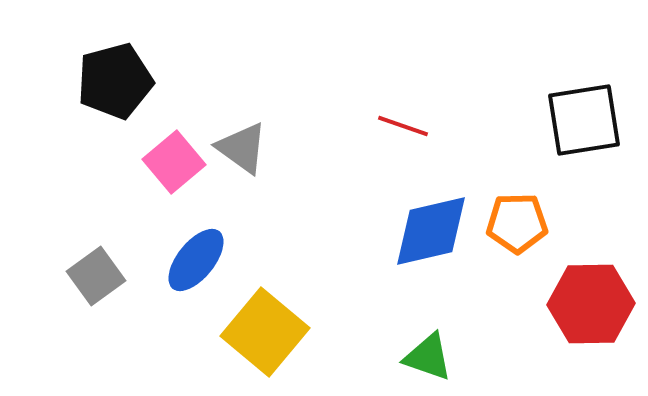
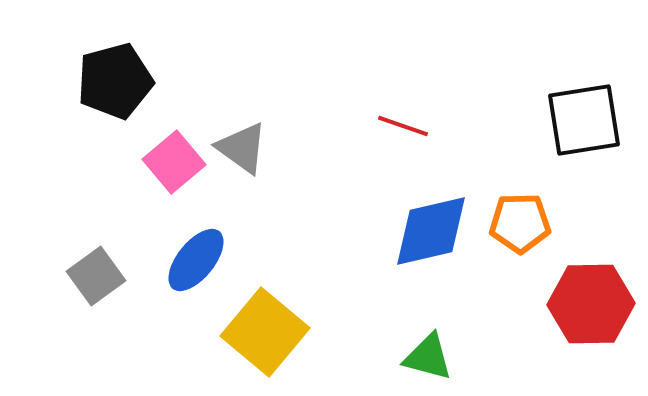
orange pentagon: moved 3 px right
green triangle: rotated 4 degrees counterclockwise
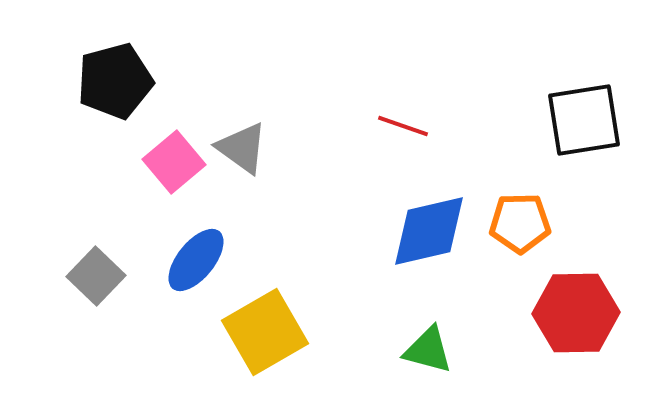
blue diamond: moved 2 px left
gray square: rotated 10 degrees counterclockwise
red hexagon: moved 15 px left, 9 px down
yellow square: rotated 20 degrees clockwise
green triangle: moved 7 px up
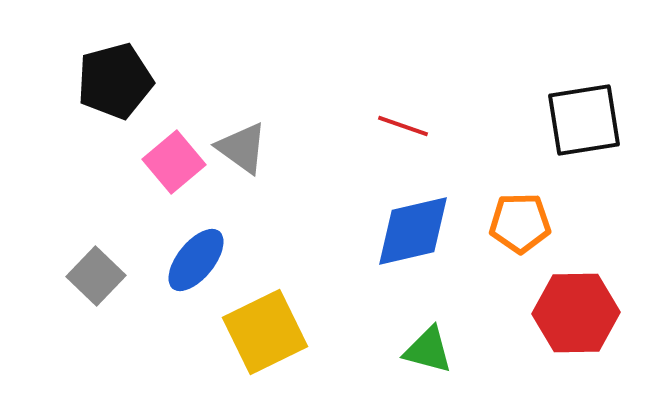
blue diamond: moved 16 px left
yellow square: rotated 4 degrees clockwise
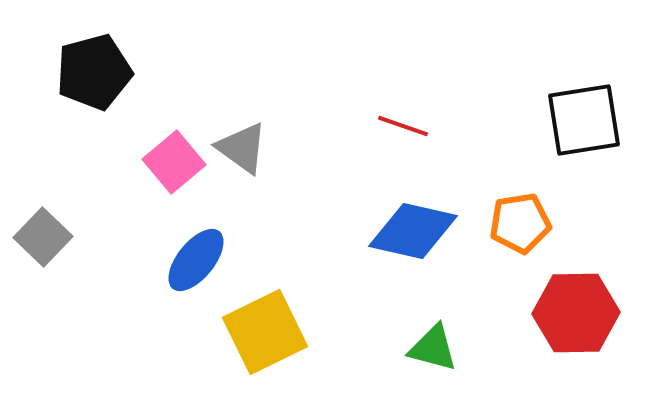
black pentagon: moved 21 px left, 9 px up
orange pentagon: rotated 8 degrees counterclockwise
blue diamond: rotated 26 degrees clockwise
gray square: moved 53 px left, 39 px up
green triangle: moved 5 px right, 2 px up
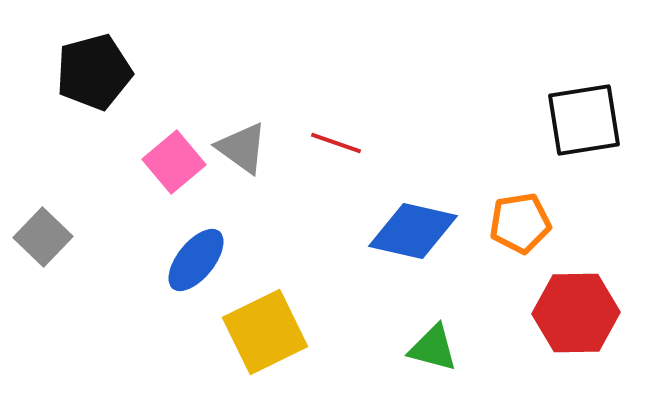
red line: moved 67 px left, 17 px down
